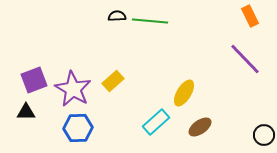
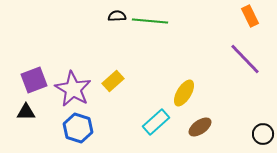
blue hexagon: rotated 20 degrees clockwise
black circle: moved 1 px left, 1 px up
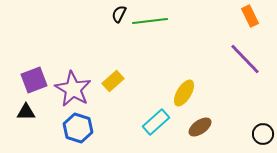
black semicircle: moved 2 px right, 2 px up; rotated 60 degrees counterclockwise
green line: rotated 12 degrees counterclockwise
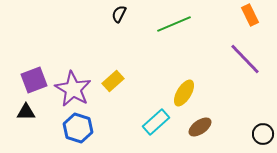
orange rectangle: moved 1 px up
green line: moved 24 px right, 3 px down; rotated 16 degrees counterclockwise
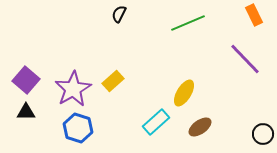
orange rectangle: moved 4 px right
green line: moved 14 px right, 1 px up
purple square: moved 8 px left; rotated 28 degrees counterclockwise
purple star: rotated 12 degrees clockwise
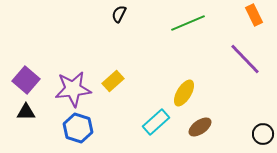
purple star: rotated 24 degrees clockwise
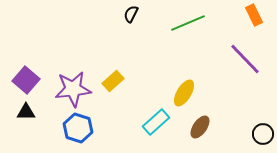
black semicircle: moved 12 px right
brown ellipse: rotated 20 degrees counterclockwise
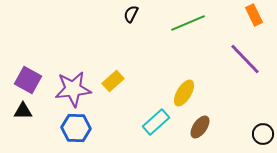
purple square: moved 2 px right; rotated 12 degrees counterclockwise
black triangle: moved 3 px left, 1 px up
blue hexagon: moved 2 px left; rotated 16 degrees counterclockwise
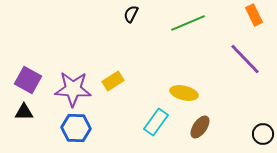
yellow rectangle: rotated 10 degrees clockwise
purple star: rotated 9 degrees clockwise
yellow ellipse: rotated 72 degrees clockwise
black triangle: moved 1 px right, 1 px down
cyan rectangle: rotated 12 degrees counterclockwise
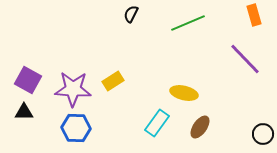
orange rectangle: rotated 10 degrees clockwise
cyan rectangle: moved 1 px right, 1 px down
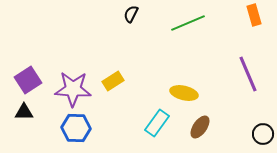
purple line: moved 3 px right, 15 px down; rotated 21 degrees clockwise
purple square: rotated 28 degrees clockwise
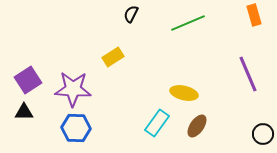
yellow rectangle: moved 24 px up
brown ellipse: moved 3 px left, 1 px up
